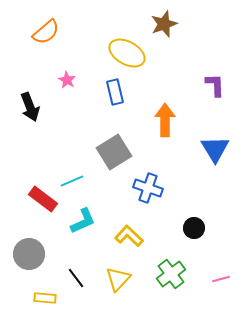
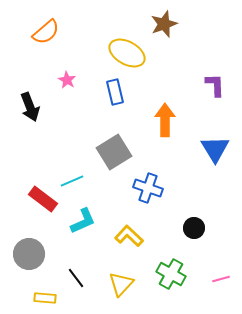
green cross: rotated 24 degrees counterclockwise
yellow triangle: moved 3 px right, 5 px down
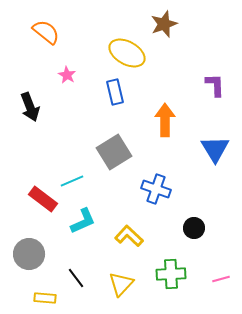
orange semicircle: rotated 100 degrees counterclockwise
pink star: moved 5 px up
blue cross: moved 8 px right, 1 px down
green cross: rotated 32 degrees counterclockwise
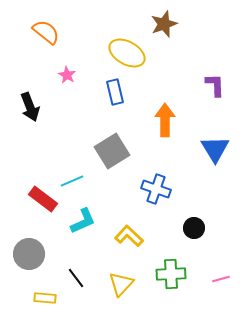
gray square: moved 2 px left, 1 px up
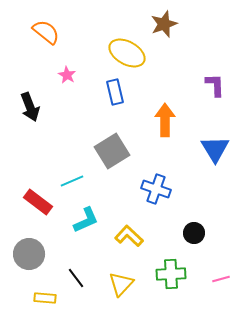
red rectangle: moved 5 px left, 3 px down
cyan L-shape: moved 3 px right, 1 px up
black circle: moved 5 px down
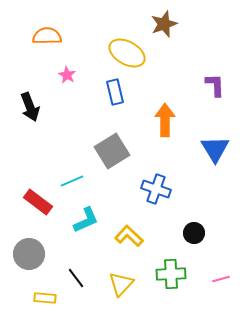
orange semicircle: moved 1 px right, 4 px down; rotated 40 degrees counterclockwise
